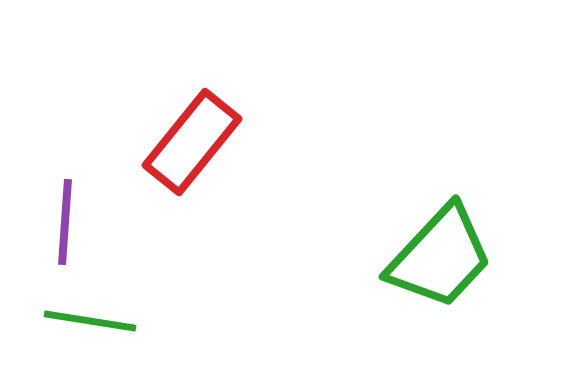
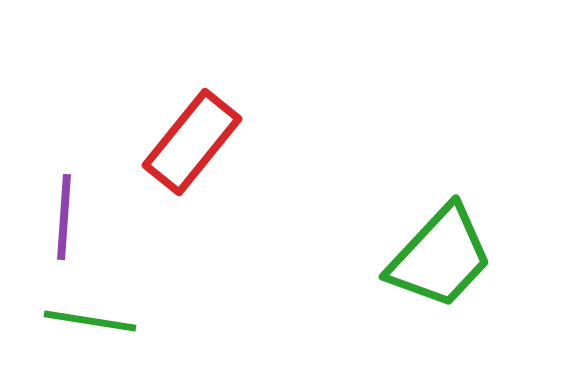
purple line: moved 1 px left, 5 px up
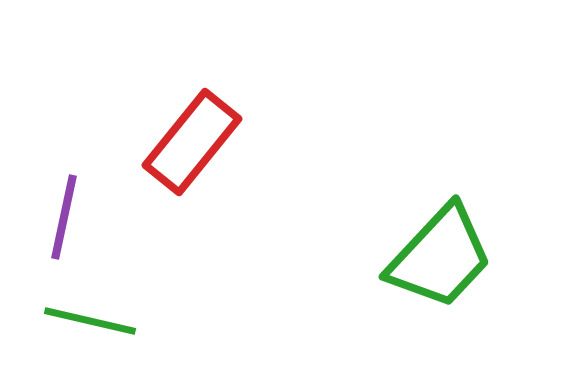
purple line: rotated 8 degrees clockwise
green line: rotated 4 degrees clockwise
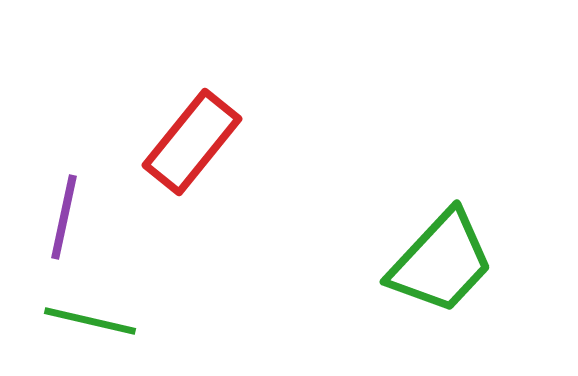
green trapezoid: moved 1 px right, 5 px down
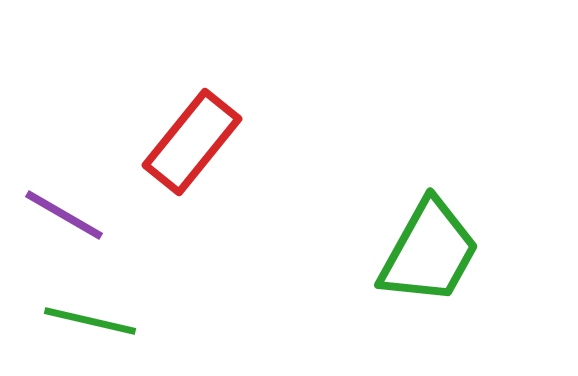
purple line: moved 2 px up; rotated 72 degrees counterclockwise
green trapezoid: moved 12 px left, 10 px up; rotated 14 degrees counterclockwise
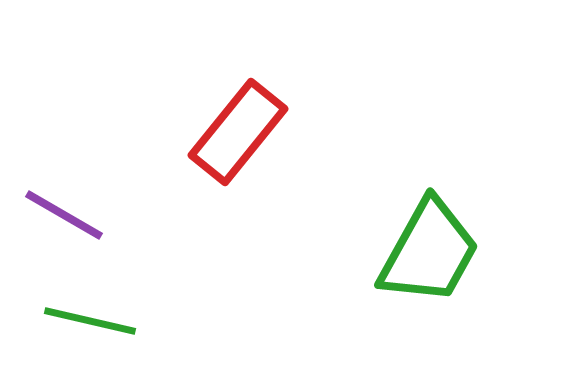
red rectangle: moved 46 px right, 10 px up
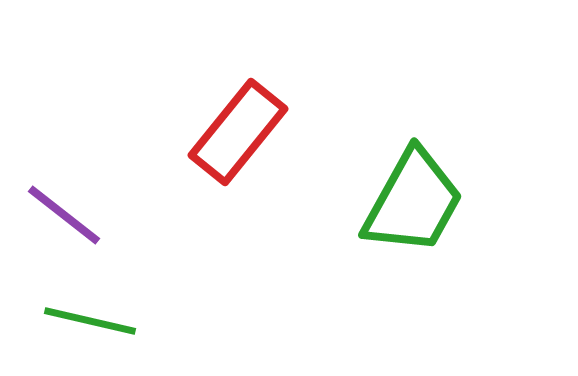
purple line: rotated 8 degrees clockwise
green trapezoid: moved 16 px left, 50 px up
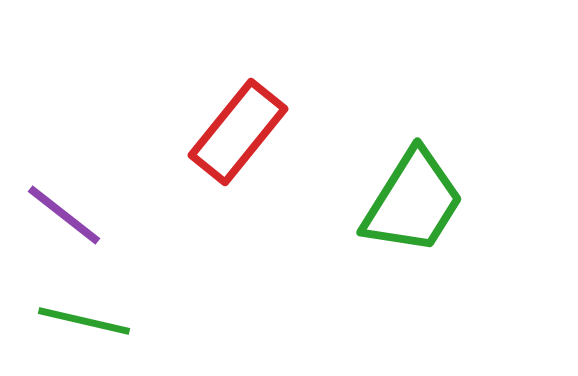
green trapezoid: rotated 3 degrees clockwise
green line: moved 6 px left
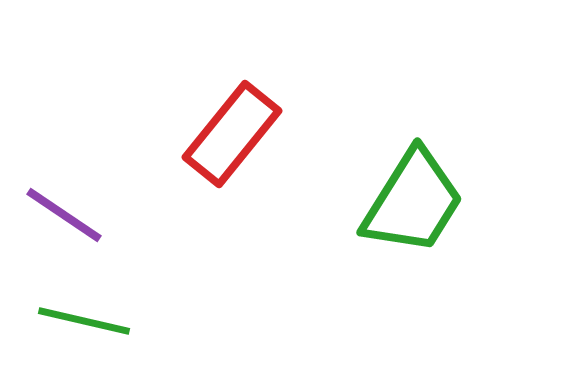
red rectangle: moved 6 px left, 2 px down
purple line: rotated 4 degrees counterclockwise
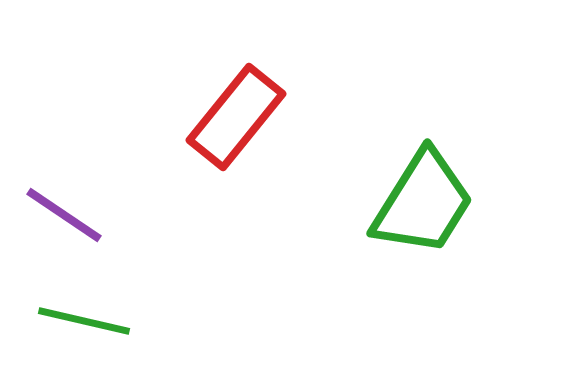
red rectangle: moved 4 px right, 17 px up
green trapezoid: moved 10 px right, 1 px down
